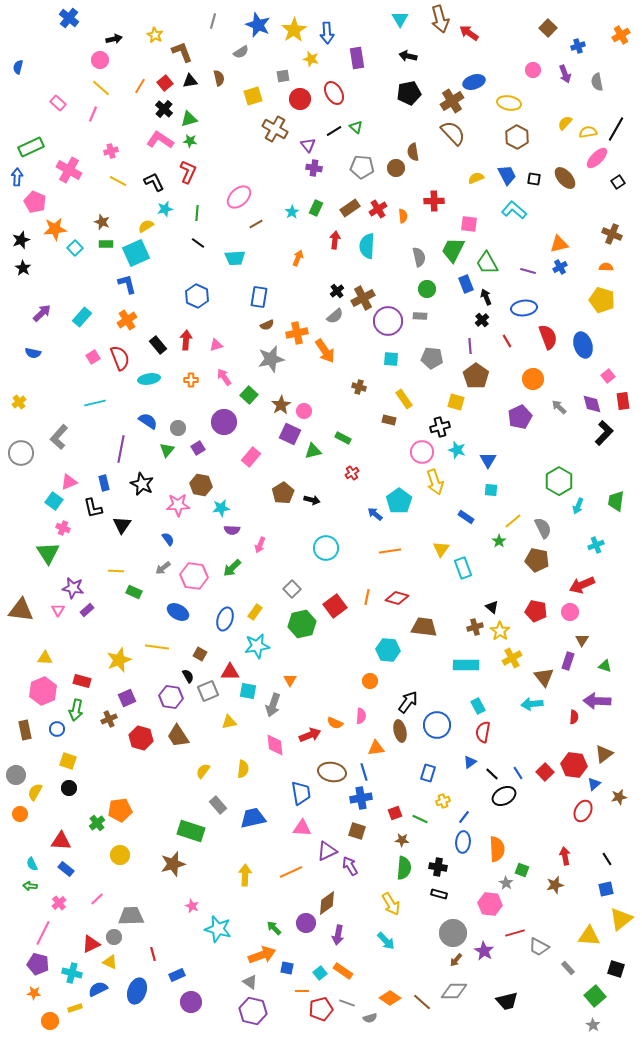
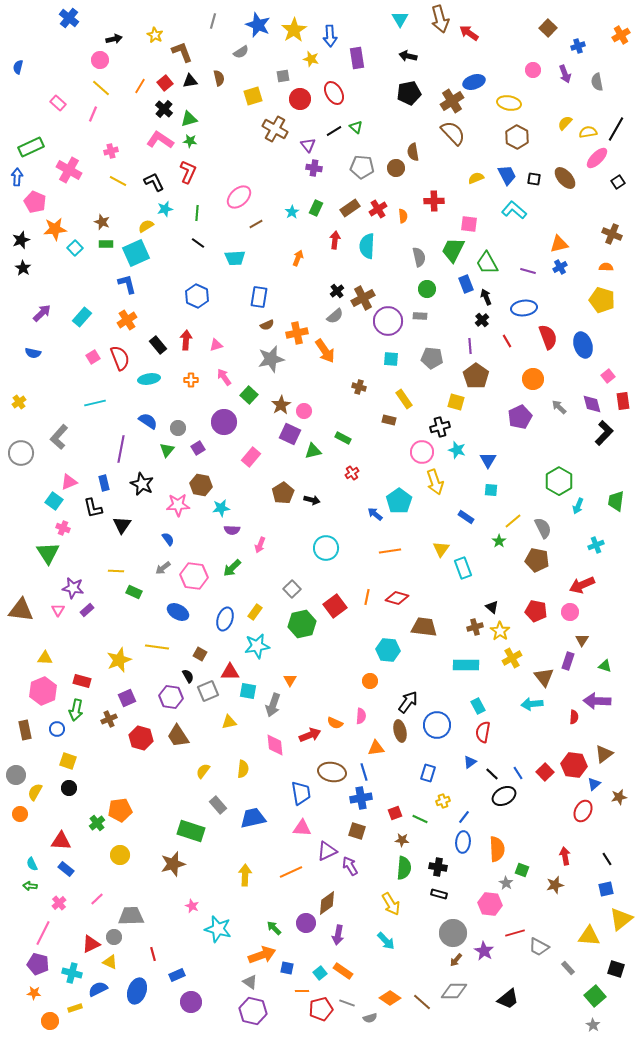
blue arrow at (327, 33): moved 3 px right, 3 px down
black trapezoid at (507, 1001): moved 1 px right, 2 px up; rotated 25 degrees counterclockwise
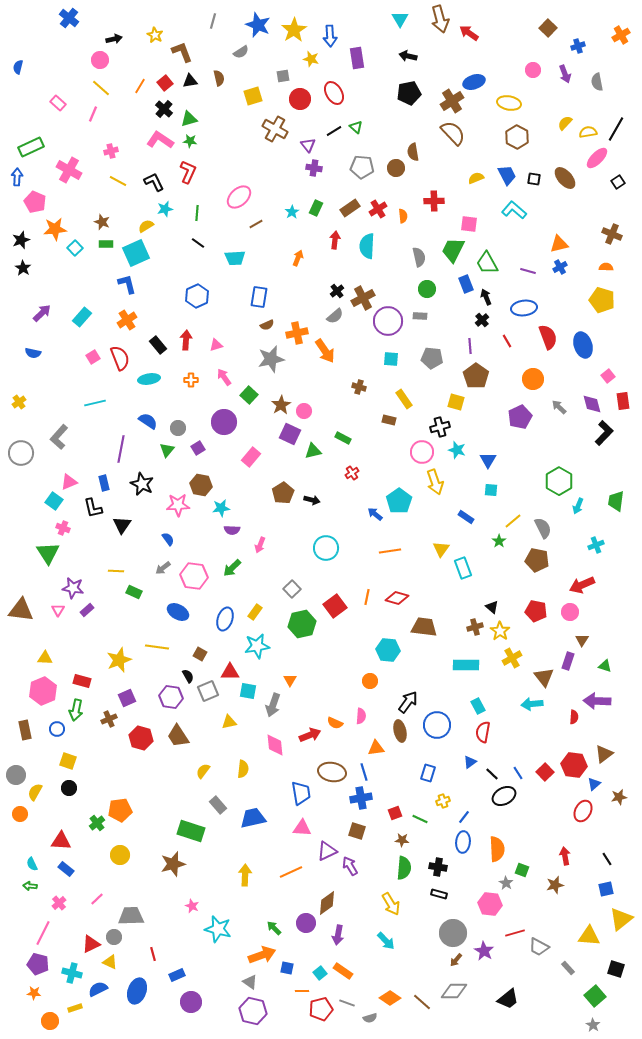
blue hexagon at (197, 296): rotated 10 degrees clockwise
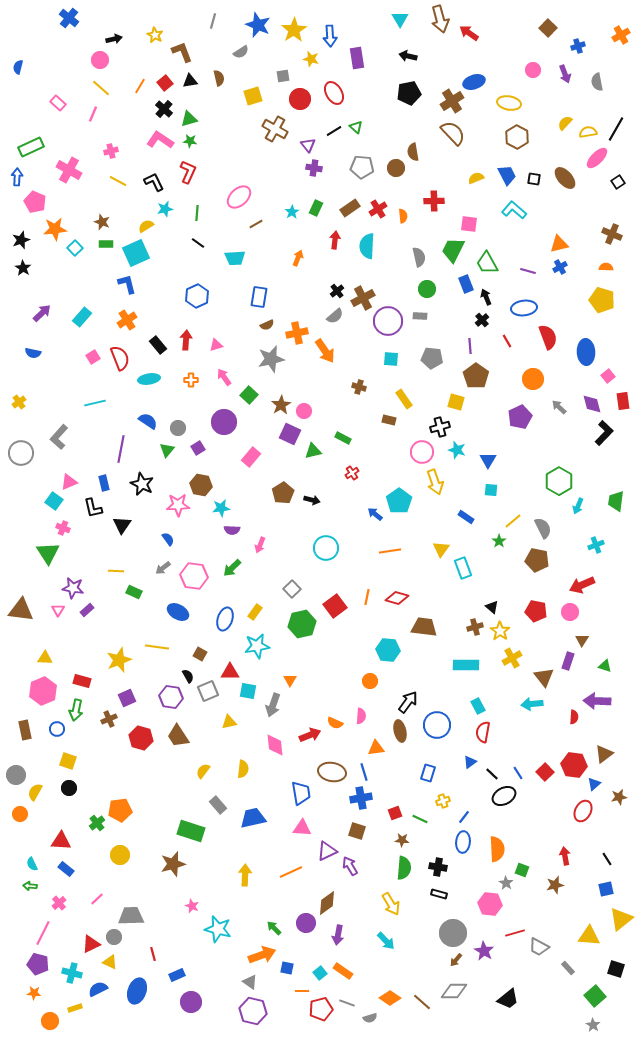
blue ellipse at (583, 345): moved 3 px right, 7 px down; rotated 15 degrees clockwise
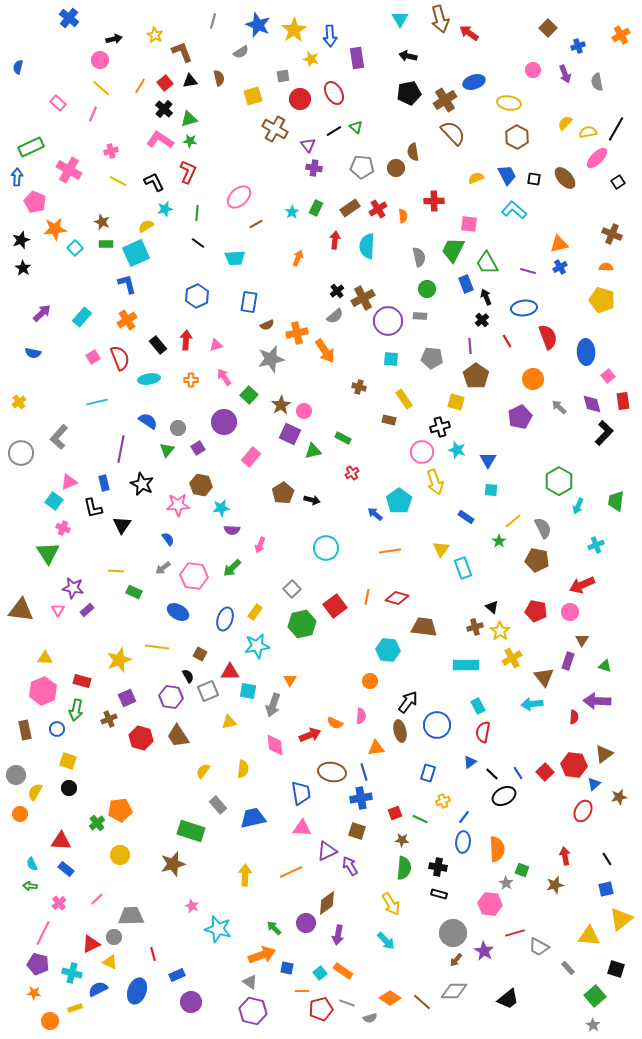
brown cross at (452, 101): moved 7 px left, 1 px up
blue rectangle at (259, 297): moved 10 px left, 5 px down
cyan line at (95, 403): moved 2 px right, 1 px up
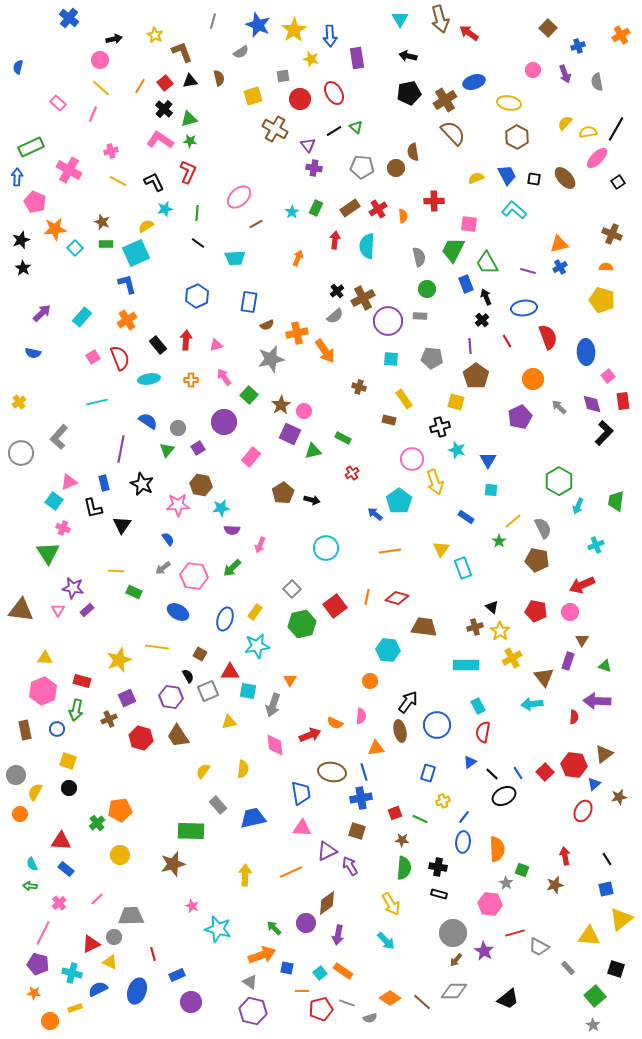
pink circle at (422, 452): moved 10 px left, 7 px down
green rectangle at (191, 831): rotated 16 degrees counterclockwise
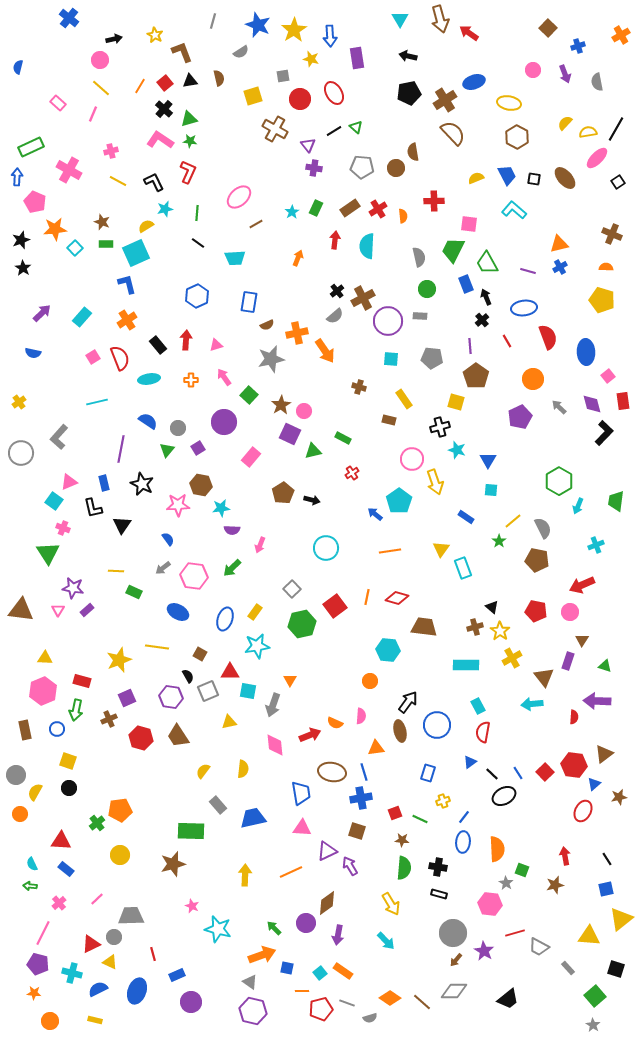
yellow rectangle at (75, 1008): moved 20 px right, 12 px down; rotated 32 degrees clockwise
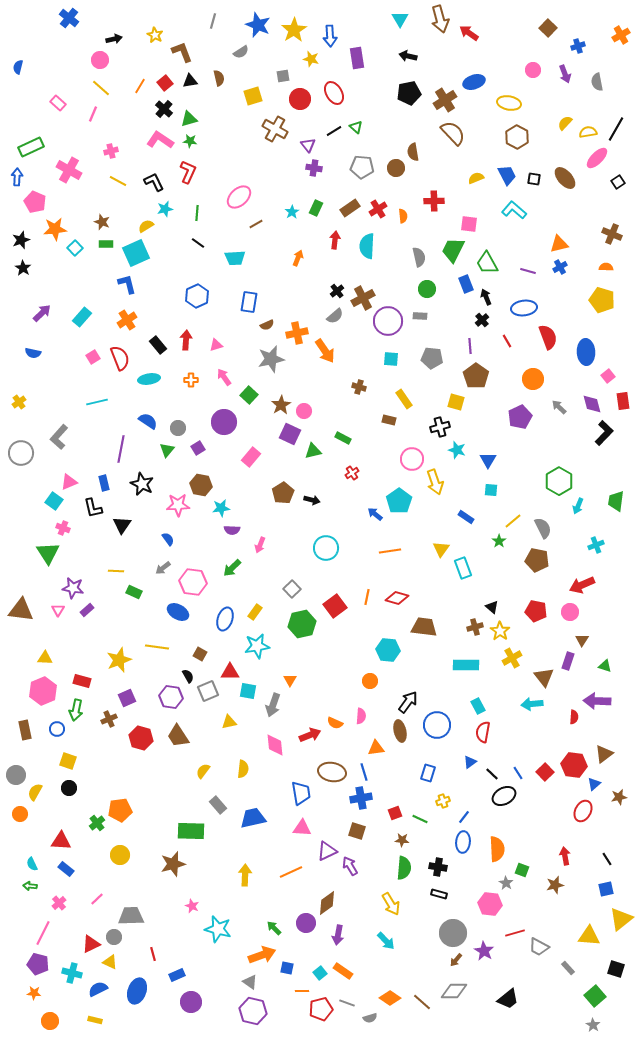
pink hexagon at (194, 576): moved 1 px left, 6 px down
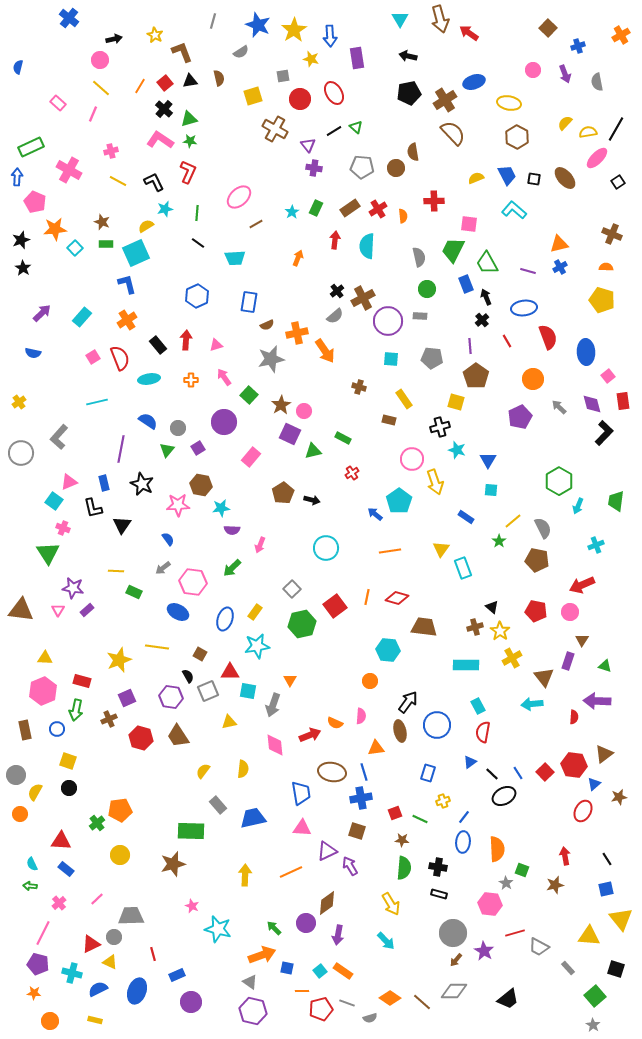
yellow triangle at (621, 919): rotated 30 degrees counterclockwise
cyan square at (320, 973): moved 2 px up
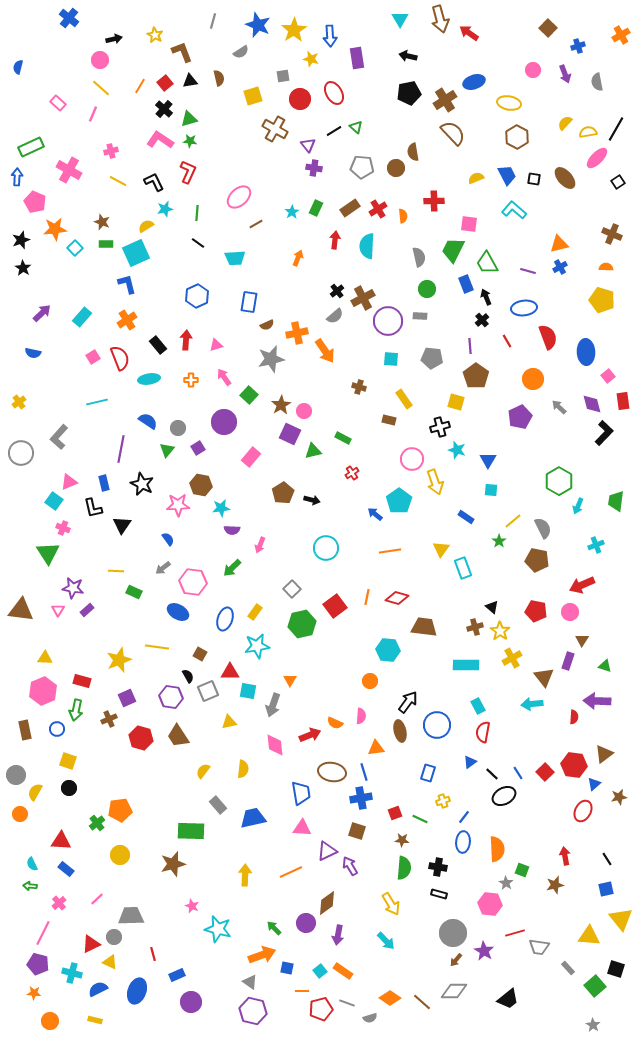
gray trapezoid at (539, 947): rotated 20 degrees counterclockwise
green square at (595, 996): moved 10 px up
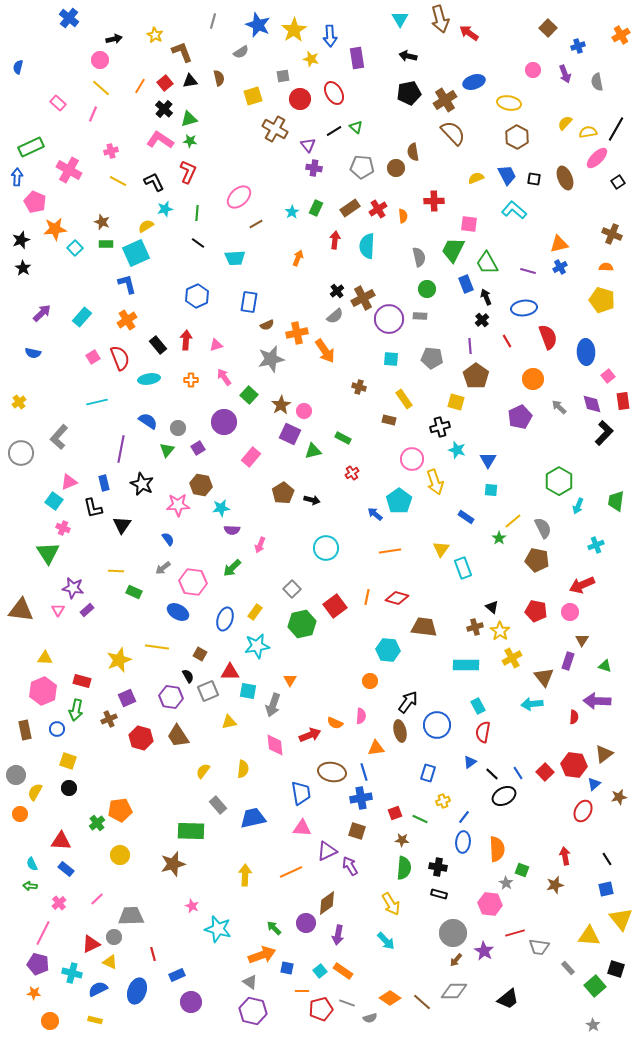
brown ellipse at (565, 178): rotated 20 degrees clockwise
purple circle at (388, 321): moved 1 px right, 2 px up
green star at (499, 541): moved 3 px up
